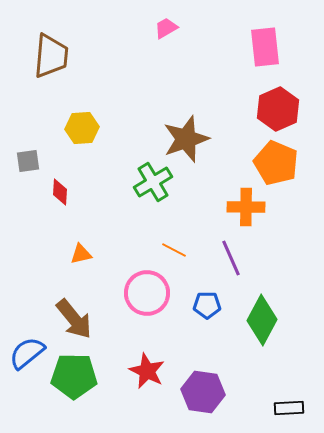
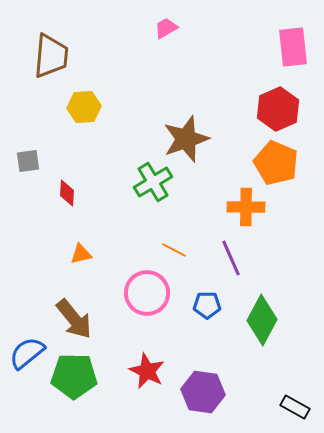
pink rectangle: moved 28 px right
yellow hexagon: moved 2 px right, 21 px up
red diamond: moved 7 px right, 1 px down
black rectangle: moved 6 px right, 1 px up; rotated 32 degrees clockwise
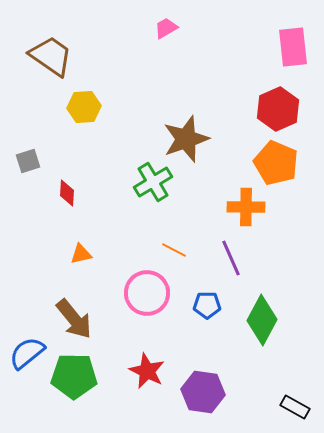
brown trapezoid: rotated 60 degrees counterclockwise
gray square: rotated 10 degrees counterclockwise
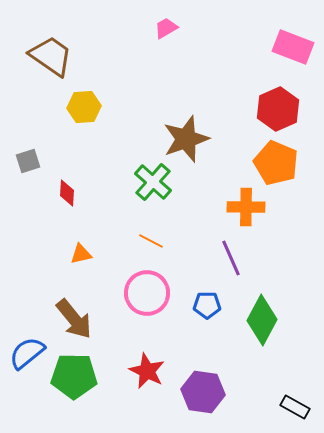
pink rectangle: rotated 63 degrees counterclockwise
green cross: rotated 18 degrees counterclockwise
orange line: moved 23 px left, 9 px up
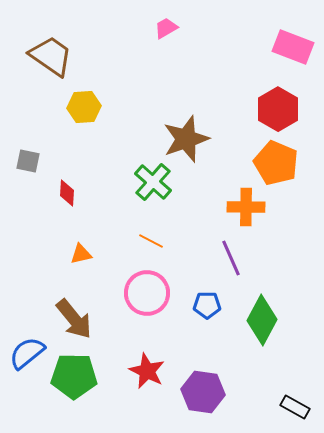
red hexagon: rotated 6 degrees counterclockwise
gray square: rotated 30 degrees clockwise
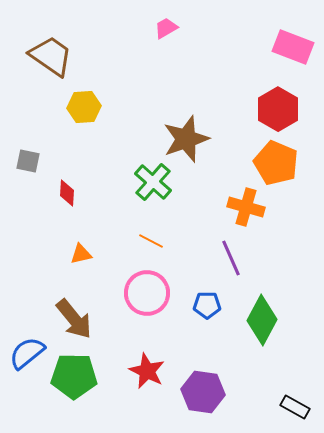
orange cross: rotated 15 degrees clockwise
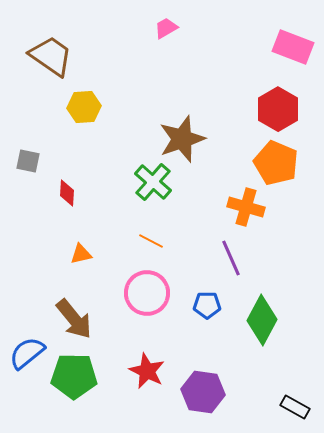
brown star: moved 4 px left
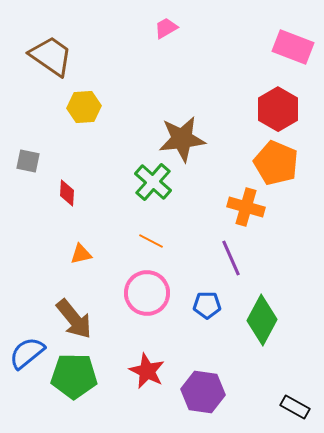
brown star: rotated 12 degrees clockwise
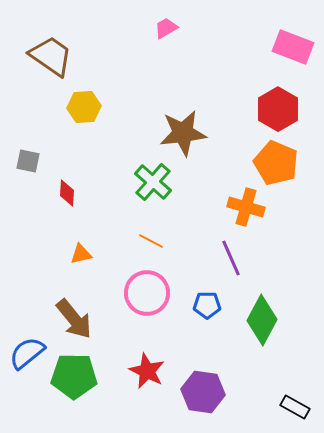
brown star: moved 1 px right, 6 px up
